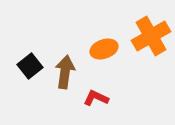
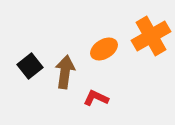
orange ellipse: rotated 12 degrees counterclockwise
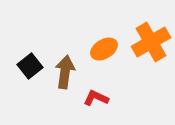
orange cross: moved 6 px down
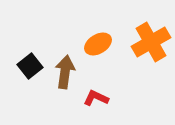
orange ellipse: moved 6 px left, 5 px up
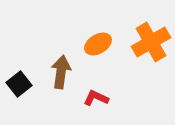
black square: moved 11 px left, 18 px down
brown arrow: moved 4 px left
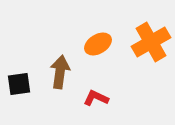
brown arrow: moved 1 px left
black square: rotated 30 degrees clockwise
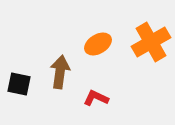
black square: rotated 20 degrees clockwise
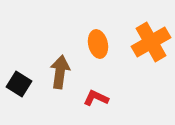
orange ellipse: rotated 72 degrees counterclockwise
black square: rotated 20 degrees clockwise
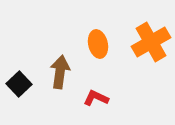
black square: rotated 15 degrees clockwise
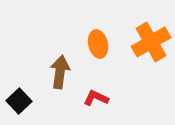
black square: moved 17 px down
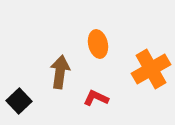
orange cross: moved 27 px down
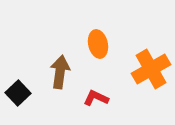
black square: moved 1 px left, 8 px up
